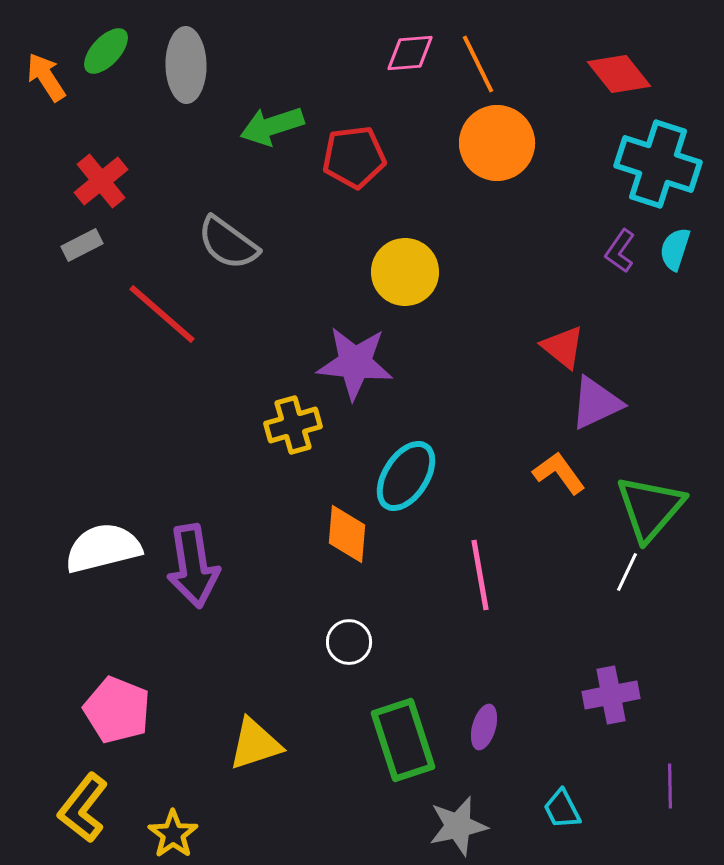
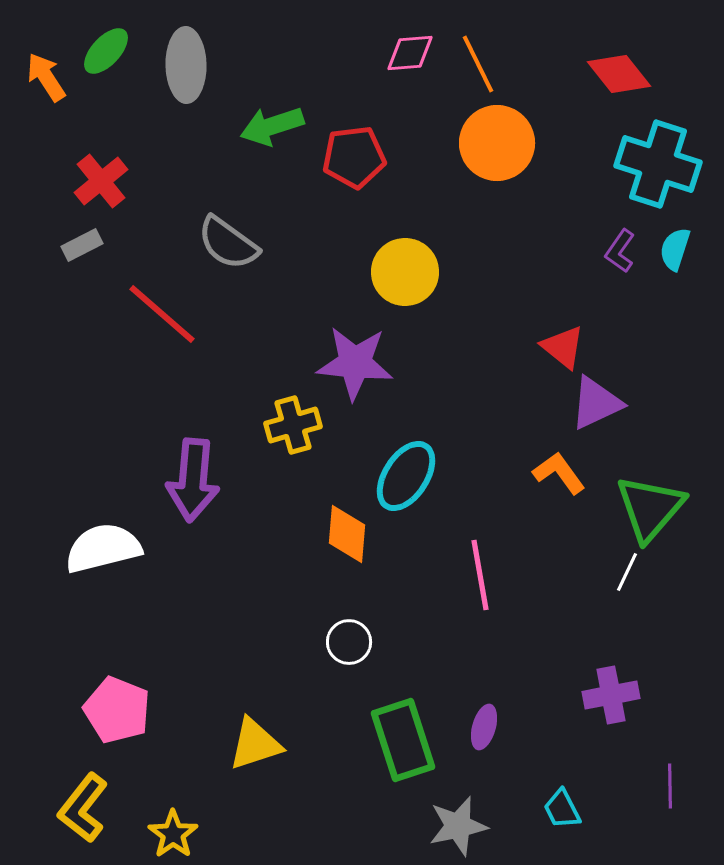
purple arrow: moved 86 px up; rotated 14 degrees clockwise
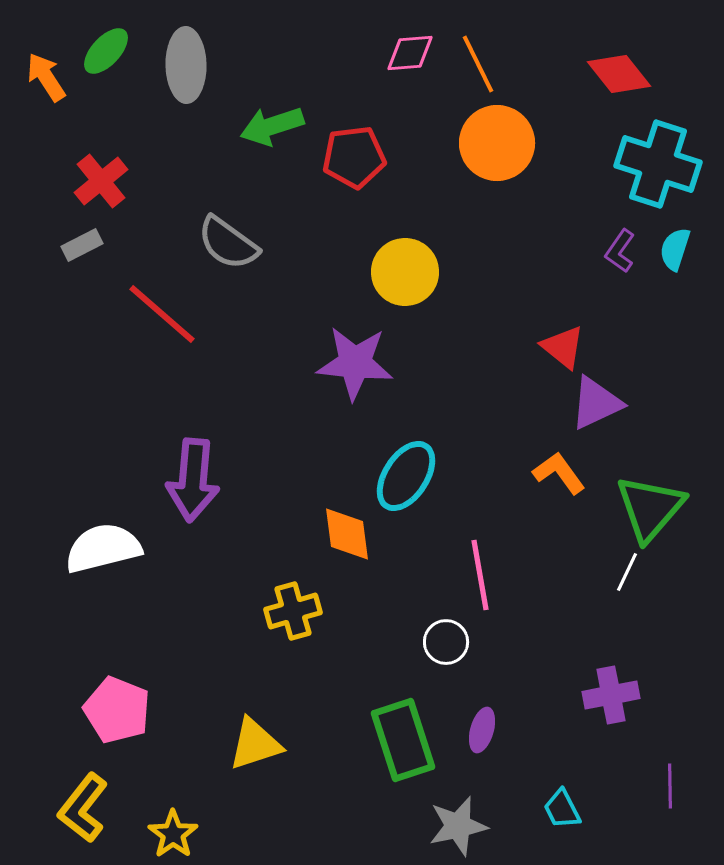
yellow cross: moved 186 px down
orange diamond: rotated 12 degrees counterclockwise
white circle: moved 97 px right
purple ellipse: moved 2 px left, 3 px down
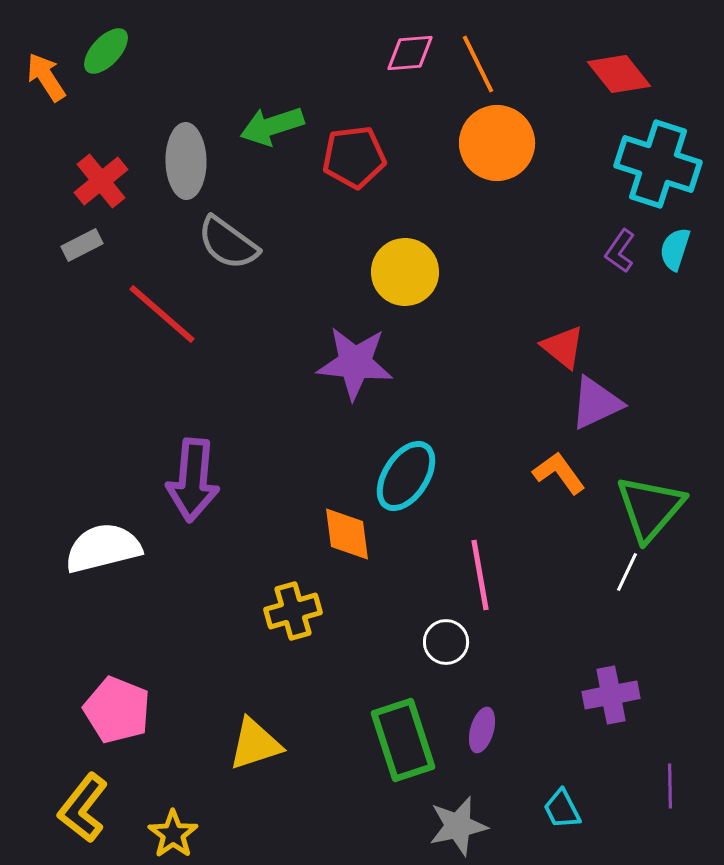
gray ellipse: moved 96 px down
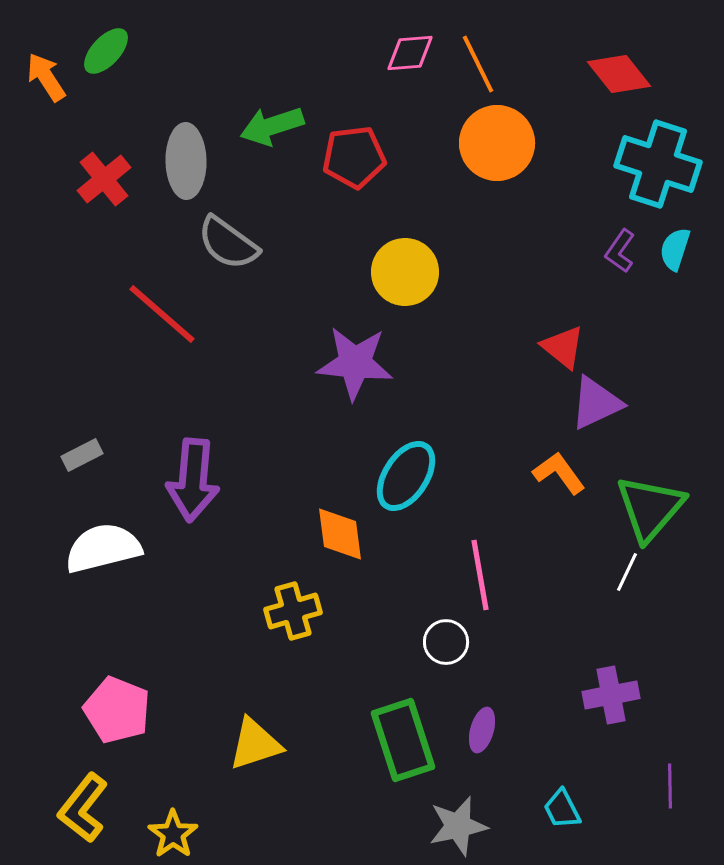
red cross: moved 3 px right, 2 px up
gray rectangle: moved 210 px down
orange diamond: moved 7 px left
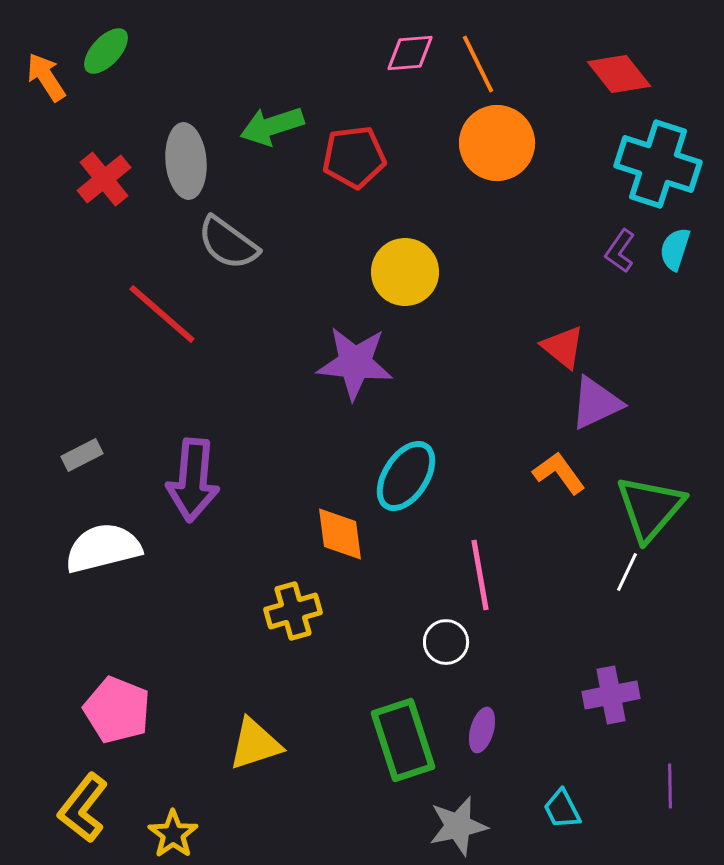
gray ellipse: rotated 4 degrees counterclockwise
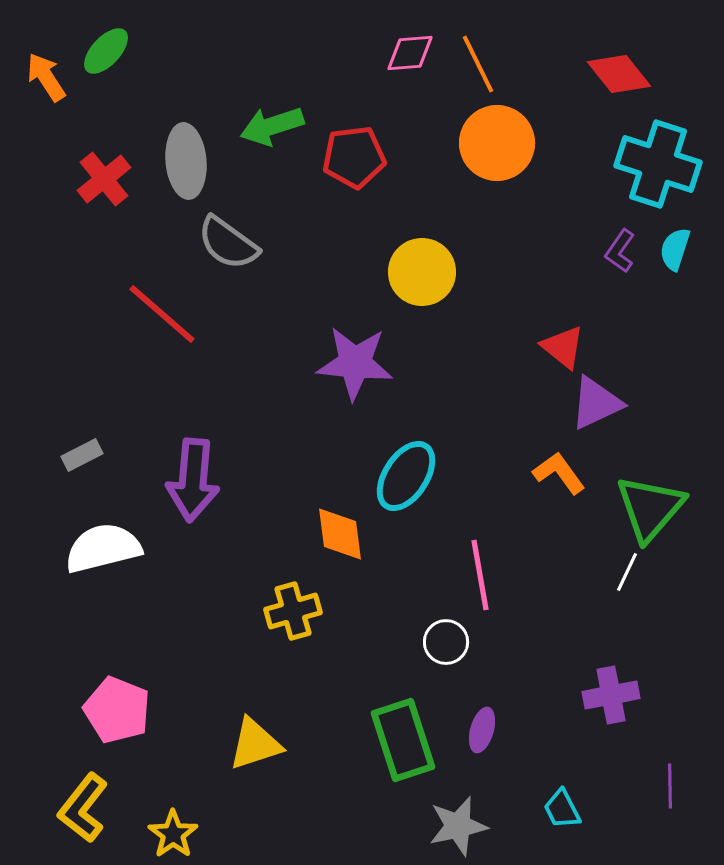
yellow circle: moved 17 px right
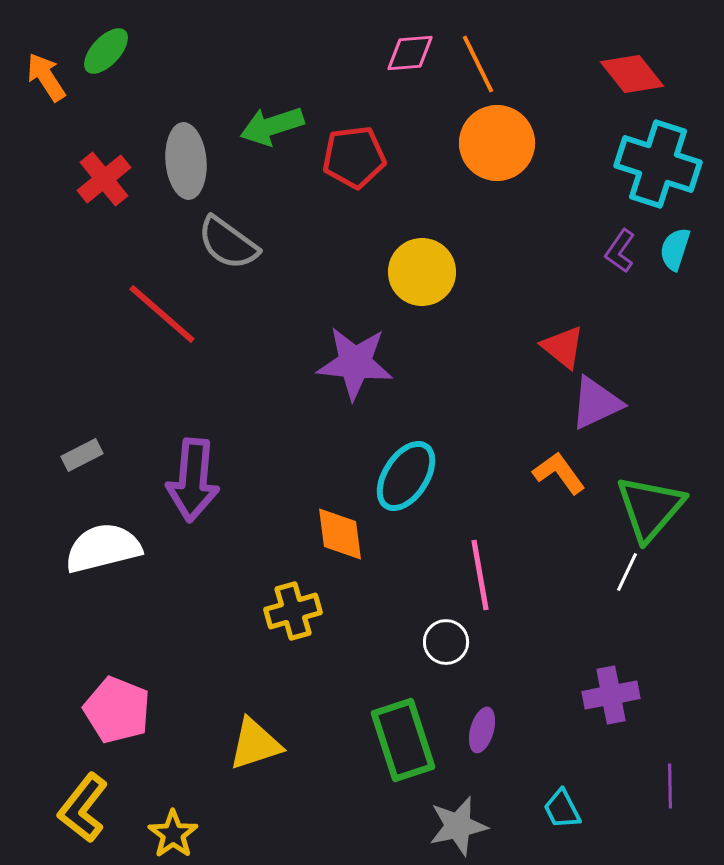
red diamond: moved 13 px right
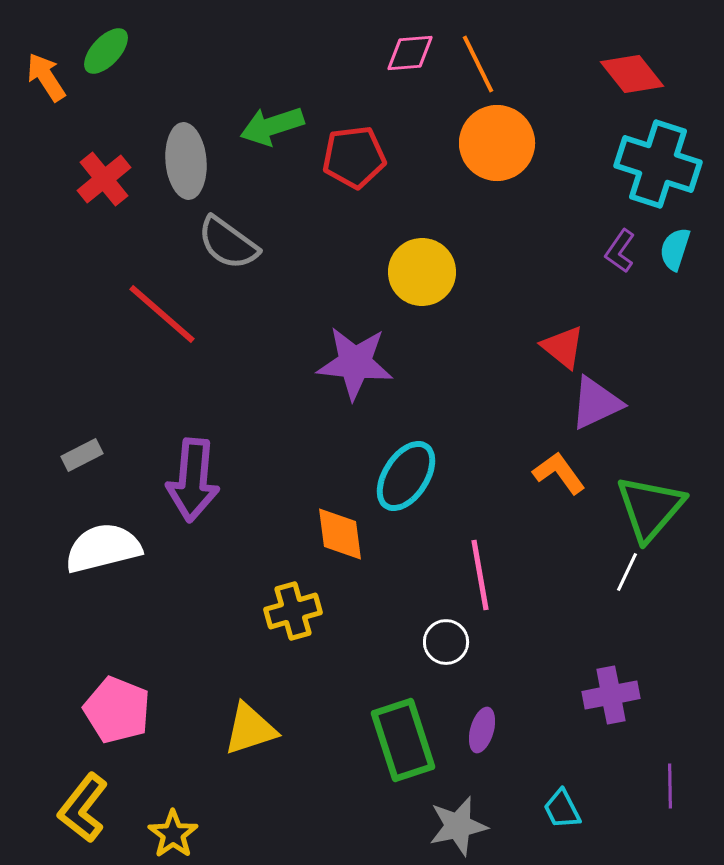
yellow triangle: moved 5 px left, 15 px up
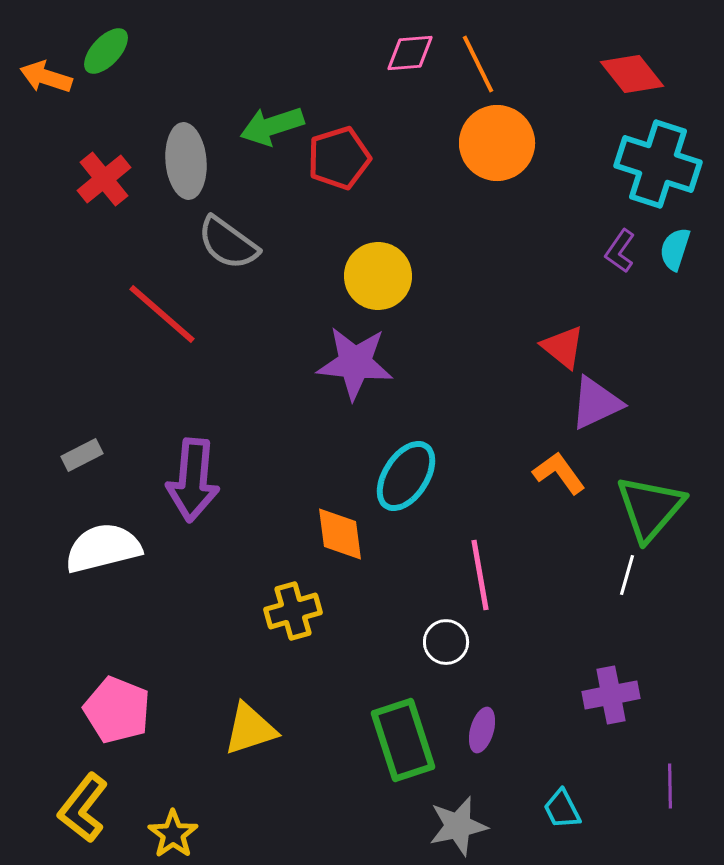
orange arrow: rotated 39 degrees counterclockwise
red pentagon: moved 15 px left, 1 px down; rotated 10 degrees counterclockwise
yellow circle: moved 44 px left, 4 px down
white line: moved 3 px down; rotated 9 degrees counterclockwise
